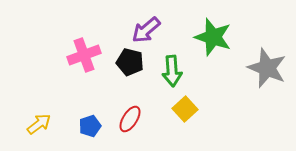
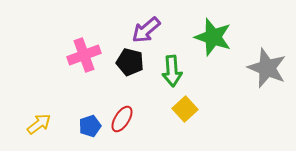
red ellipse: moved 8 px left
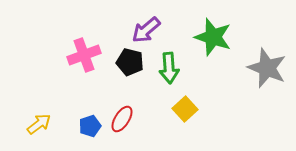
green arrow: moved 3 px left, 3 px up
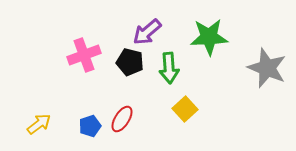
purple arrow: moved 1 px right, 2 px down
green star: moved 4 px left; rotated 21 degrees counterclockwise
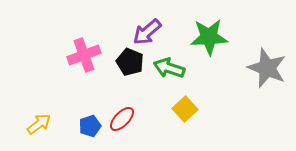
black pentagon: rotated 8 degrees clockwise
green arrow: rotated 112 degrees clockwise
red ellipse: rotated 12 degrees clockwise
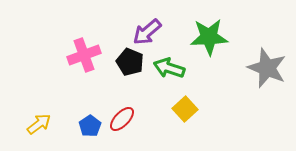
blue pentagon: rotated 15 degrees counterclockwise
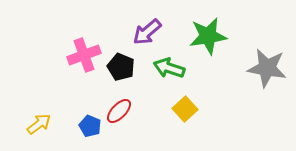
green star: moved 1 px left, 1 px up; rotated 6 degrees counterclockwise
black pentagon: moved 9 px left, 5 px down
gray star: rotated 12 degrees counterclockwise
red ellipse: moved 3 px left, 8 px up
blue pentagon: rotated 15 degrees counterclockwise
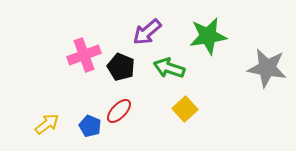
yellow arrow: moved 8 px right
